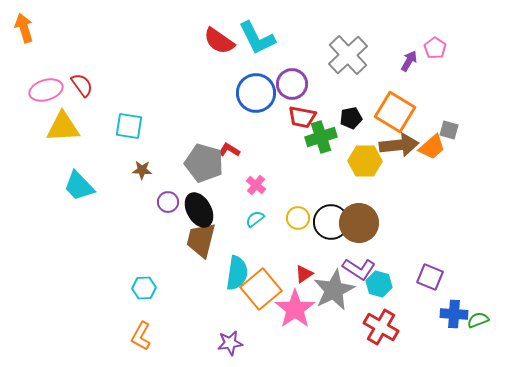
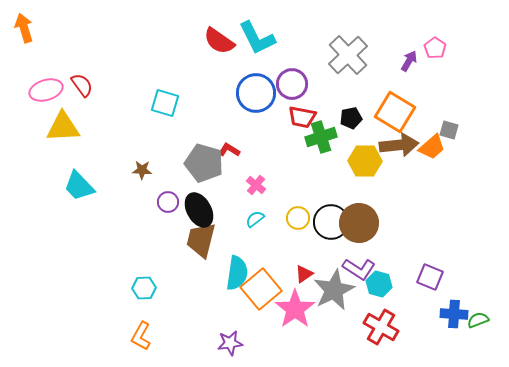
cyan square at (129, 126): moved 36 px right, 23 px up; rotated 8 degrees clockwise
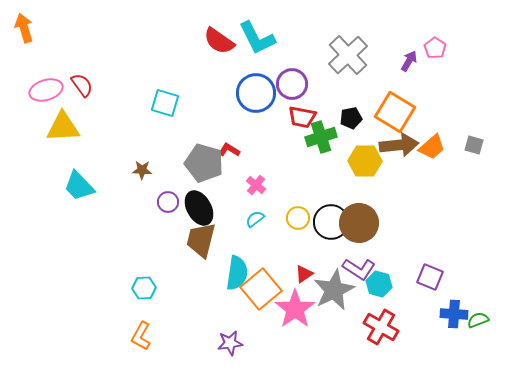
gray square at (449, 130): moved 25 px right, 15 px down
black ellipse at (199, 210): moved 2 px up
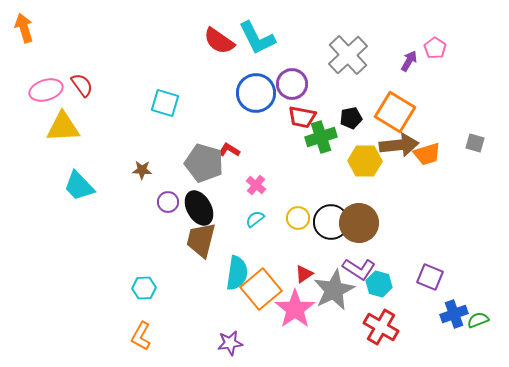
gray square at (474, 145): moved 1 px right, 2 px up
orange trapezoid at (432, 147): moved 5 px left, 7 px down; rotated 24 degrees clockwise
blue cross at (454, 314): rotated 24 degrees counterclockwise
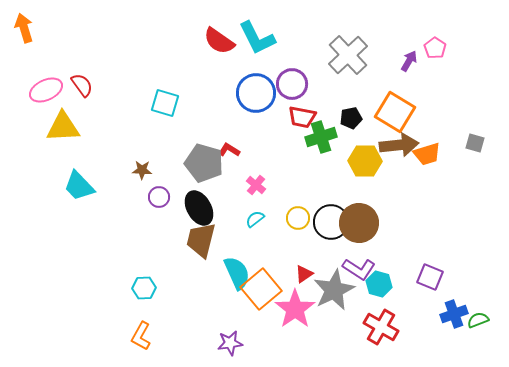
pink ellipse at (46, 90): rotated 8 degrees counterclockwise
purple circle at (168, 202): moved 9 px left, 5 px up
cyan semicircle at (237, 273): rotated 32 degrees counterclockwise
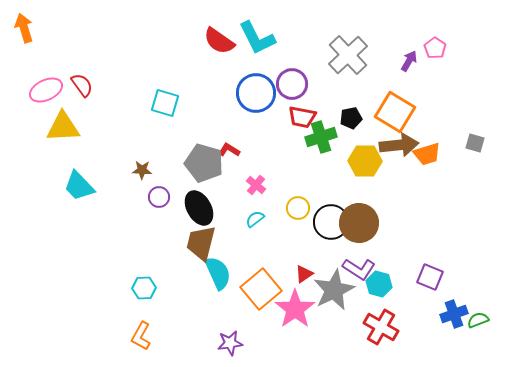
yellow circle at (298, 218): moved 10 px up
brown trapezoid at (201, 240): moved 3 px down
cyan semicircle at (237, 273): moved 19 px left
